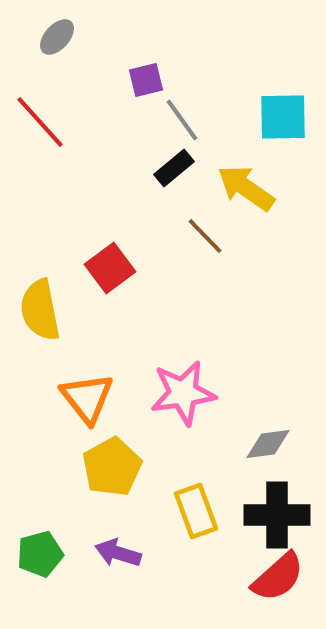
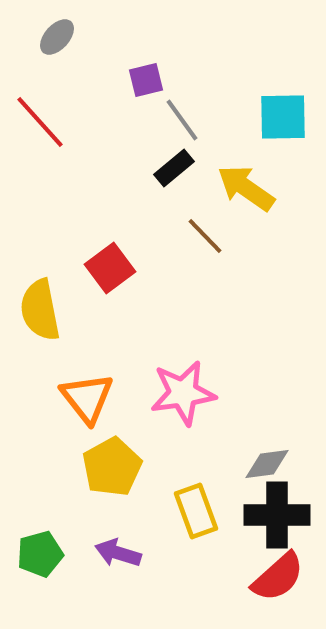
gray diamond: moved 1 px left, 20 px down
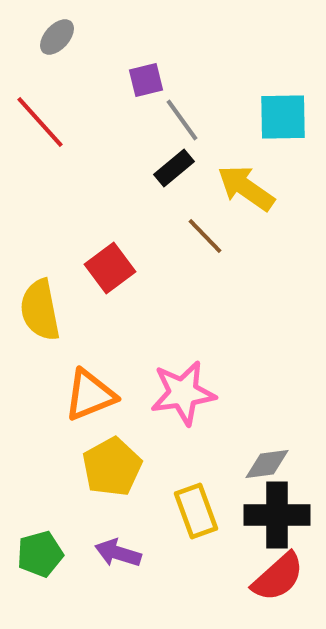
orange triangle: moved 3 px right, 3 px up; rotated 46 degrees clockwise
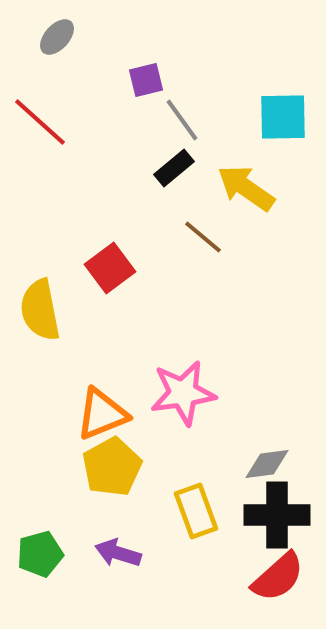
red line: rotated 6 degrees counterclockwise
brown line: moved 2 px left, 1 px down; rotated 6 degrees counterclockwise
orange triangle: moved 12 px right, 19 px down
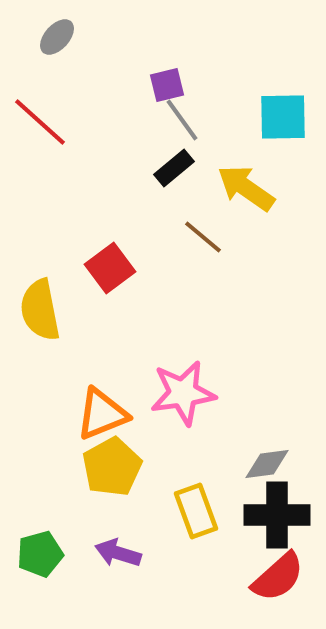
purple square: moved 21 px right, 5 px down
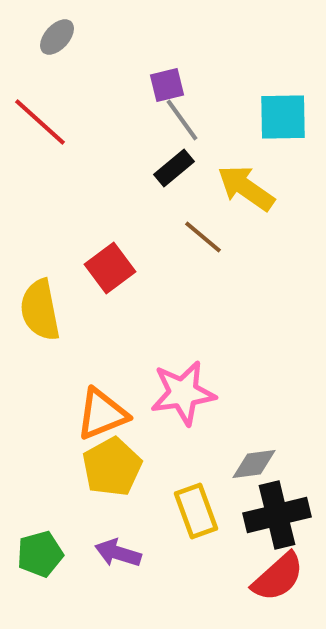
gray diamond: moved 13 px left
black cross: rotated 14 degrees counterclockwise
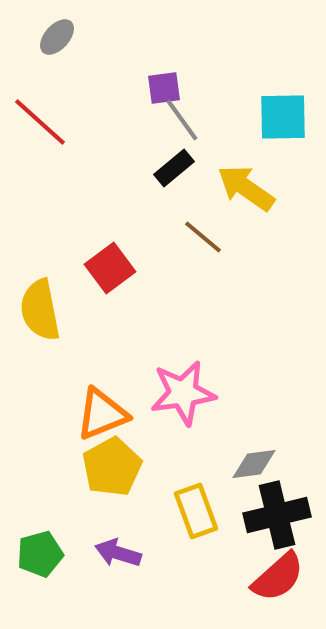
purple square: moved 3 px left, 3 px down; rotated 6 degrees clockwise
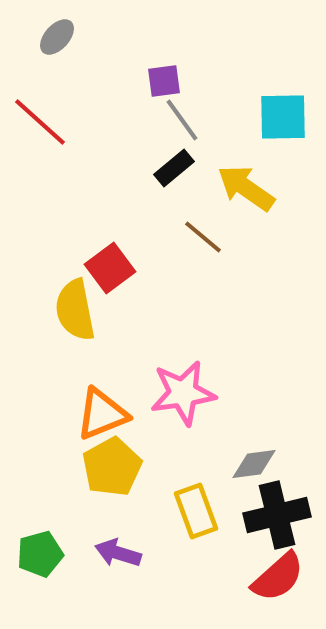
purple square: moved 7 px up
yellow semicircle: moved 35 px right
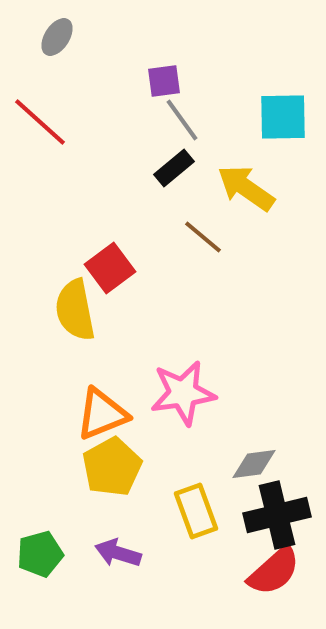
gray ellipse: rotated 9 degrees counterclockwise
red semicircle: moved 4 px left, 6 px up
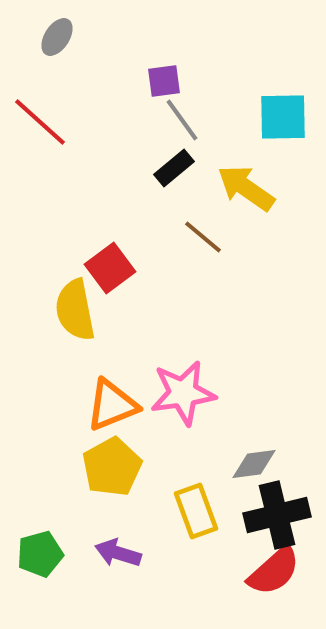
orange triangle: moved 10 px right, 9 px up
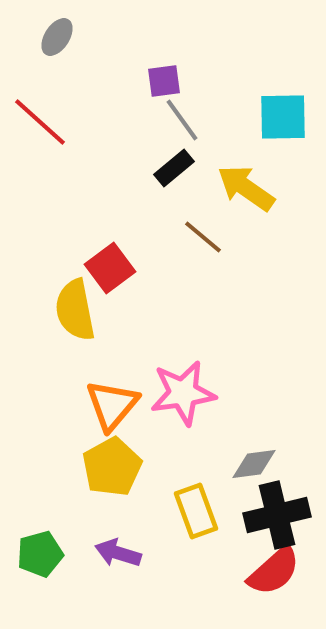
orange triangle: rotated 28 degrees counterclockwise
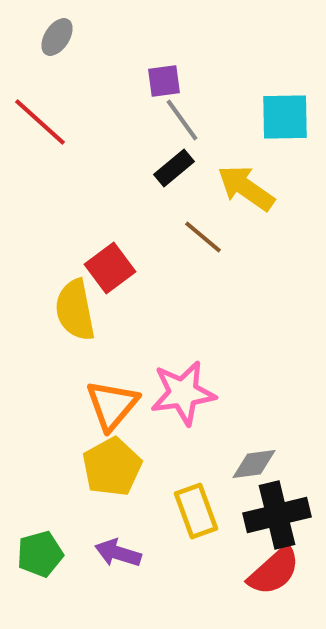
cyan square: moved 2 px right
